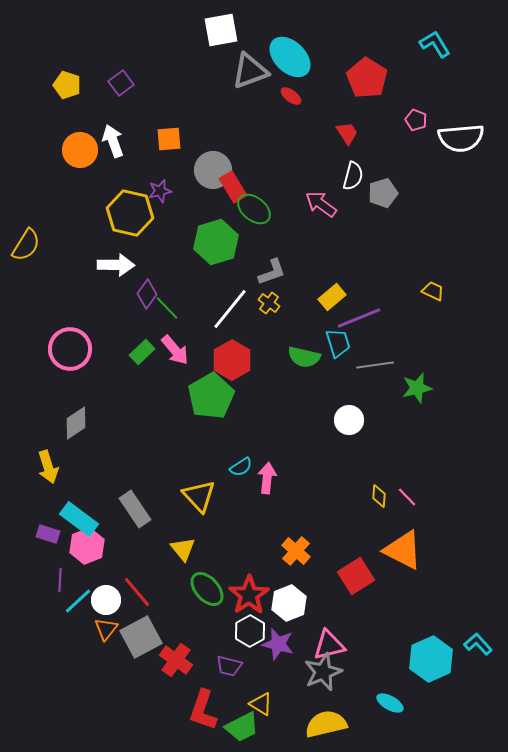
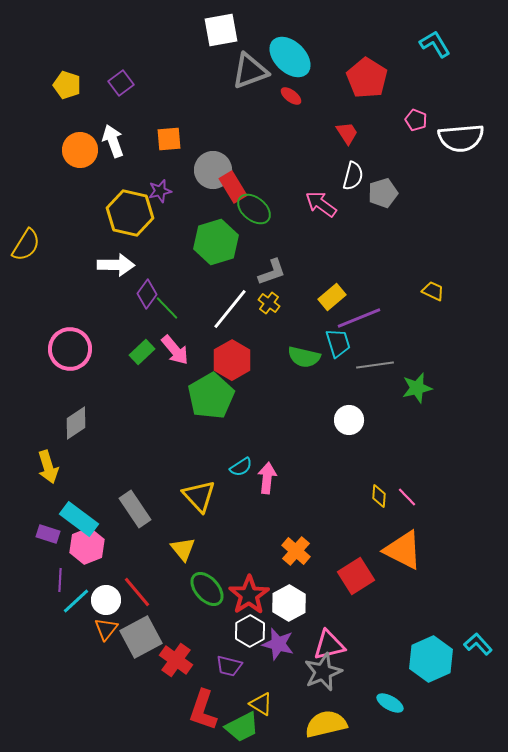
cyan line at (78, 601): moved 2 px left
white hexagon at (289, 603): rotated 8 degrees counterclockwise
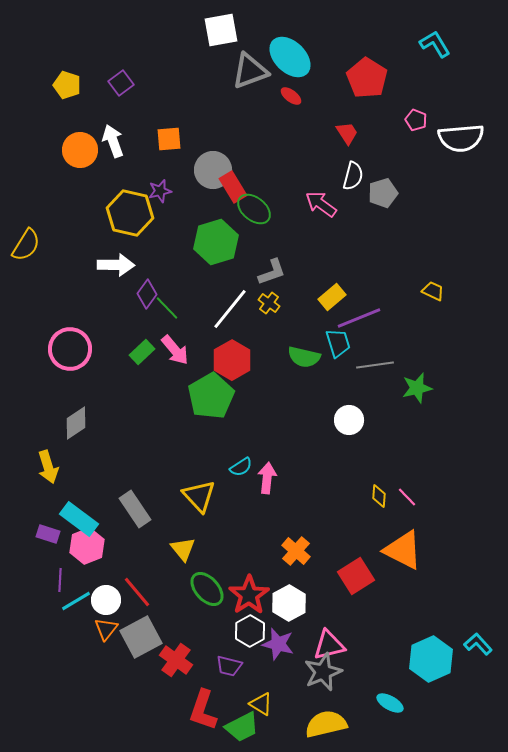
cyan line at (76, 601): rotated 12 degrees clockwise
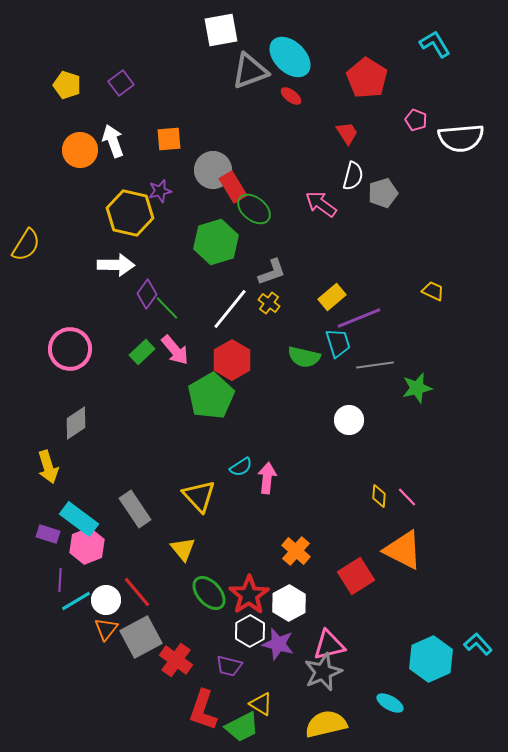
green ellipse at (207, 589): moved 2 px right, 4 px down
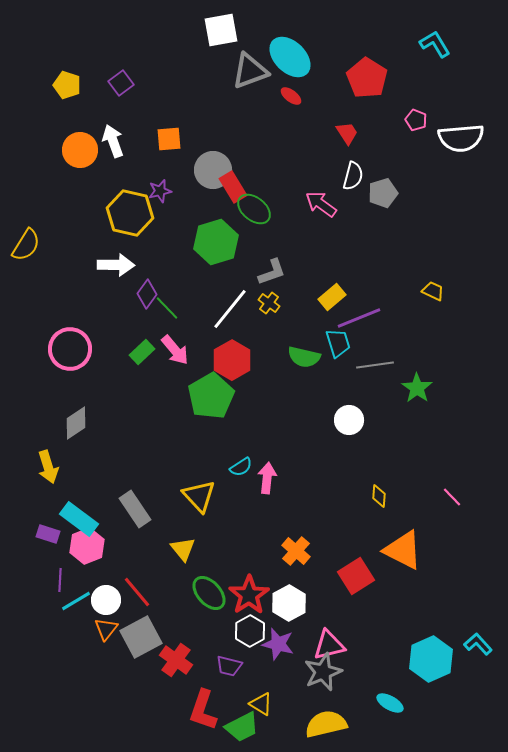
green star at (417, 388): rotated 24 degrees counterclockwise
pink line at (407, 497): moved 45 px right
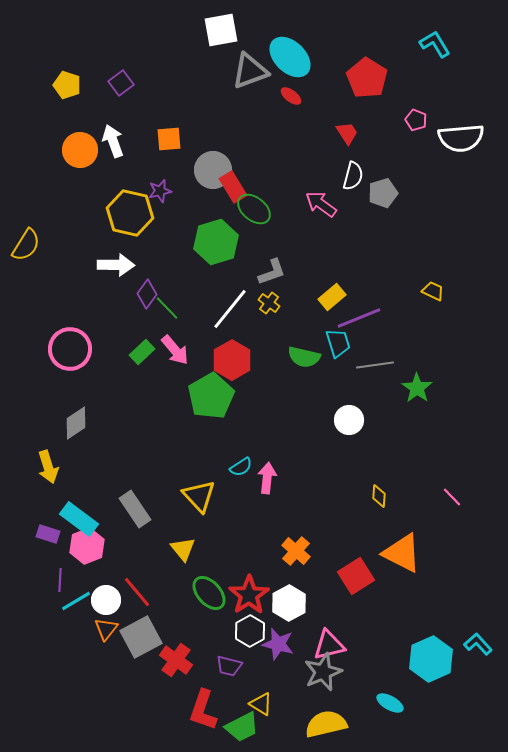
orange triangle at (403, 550): moved 1 px left, 3 px down
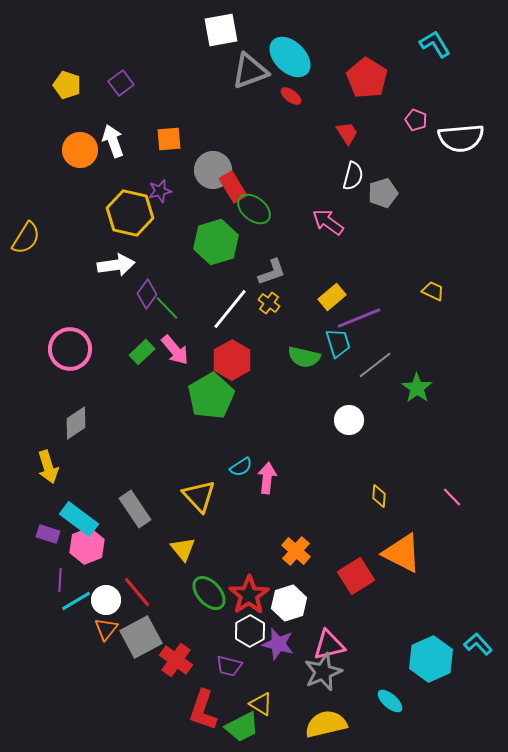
pink arrow at (321, 204): moved 7 px right, 18 px down
yellow semicircle at (26, 245): moved 7 px up
white arrow at (116, 265): rotated 9 degrees counterclockwise
gray line at (375, 365): rotated 30 degrees counterclockwise
white hexagon at (289, 603): rotated 12 degrees clockwise
cyan ellipse at (390, 703): moved 2 px up; rotated 12 degrees clockwise
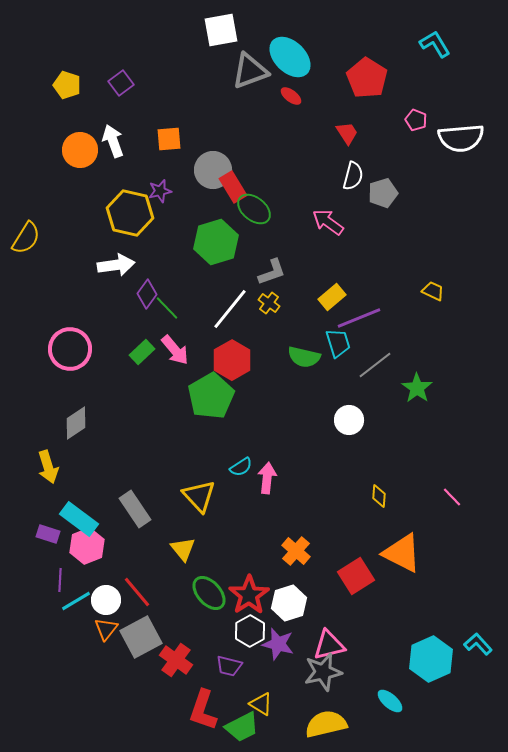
gray star at (323, 672): rotated 9 degrees clockwise
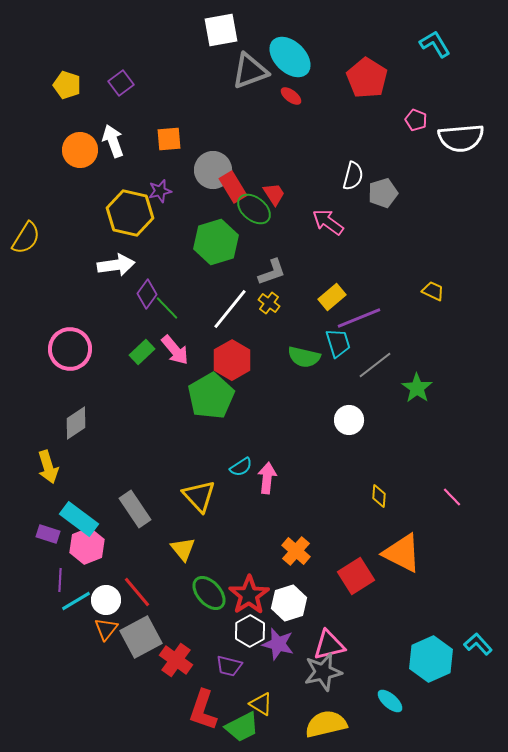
red trapezoid at (347, 133): moved 73 px left, 61 px down
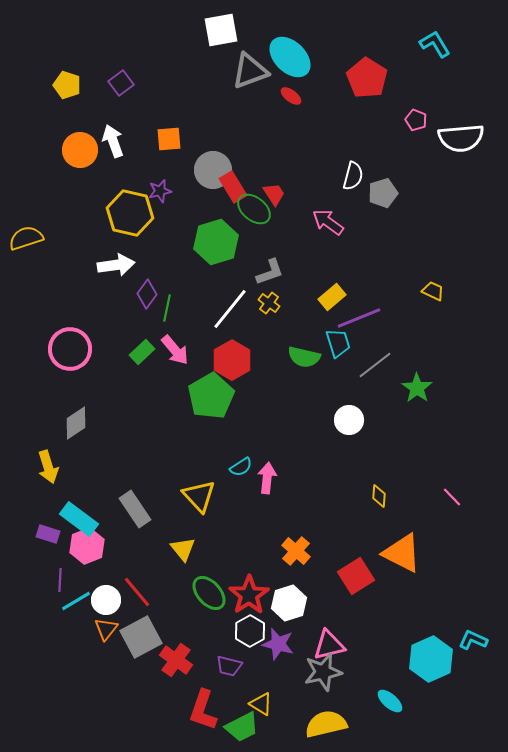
yellow semicircle at (26, 238): rotated 140 degrees counterclockwise
gray L-shape at (272, 272): moved 2 px left
green line at (167, 308): rotated 56 degrees clockwise
cyan L-shape at (478, 644): moved 5 px left, 4 px up; rotated 24 degrees counterclockwise
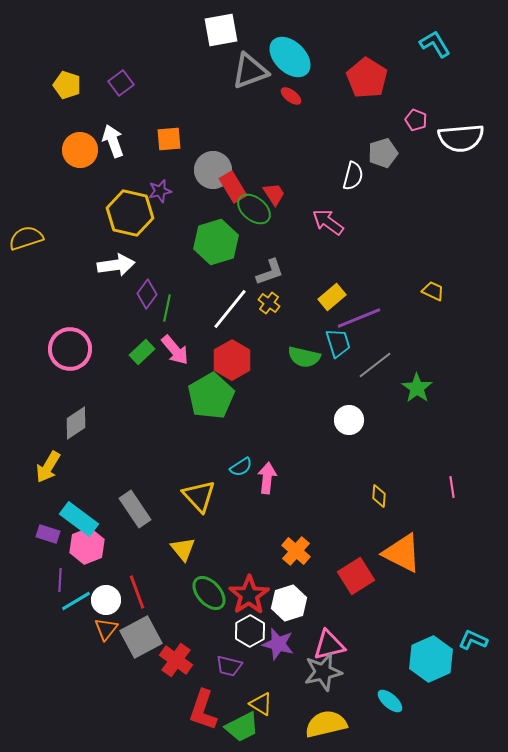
gray pentagon at (383, 193): moved 40 px up
yellow arrow at (48, 467): rotated 48 degrees clockwise
pink line at (452, 497): moved 10 px up; rotated 35 degrees clockwise
red line at (137, 592): rotated 20 degrees clockwise
